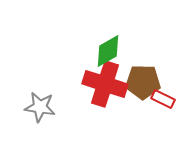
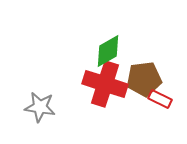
brown pentagon: moved 1 px right, 3 px up; rotated 8 degrees counterclockwise
red rectangle: moved 3 px left
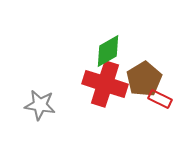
brown pentagon: rotated 24 degrees counterclockwise
gray star: moved 2 px up
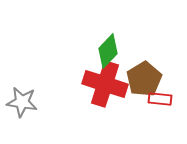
green diamond: rotated 16 degrees counterclockwise
red rectangle: rotated 20 degrees counterclockwise
gray star: moved 18 px left, 3 px up
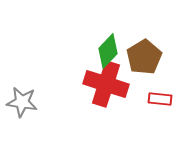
brown pentagon: moved 22 px up
red cross: moved 1 px right
